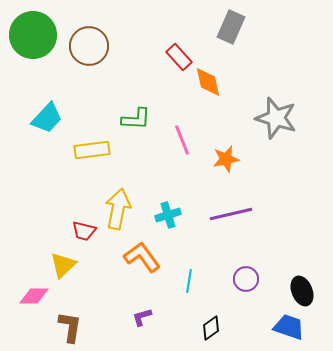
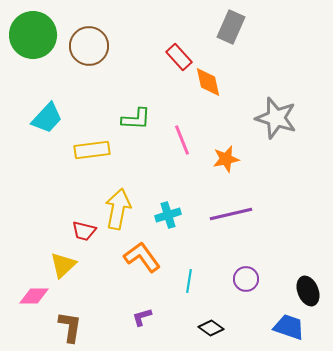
black ellipse: moved 6 px right
black diamond: rotated 70 degrees clockwise
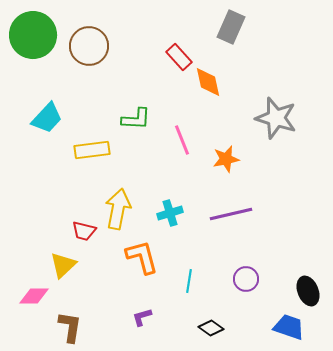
cyan cross: moved 2 px right, 2 px up
orange L-shape: rotated 21 degrees clockwise
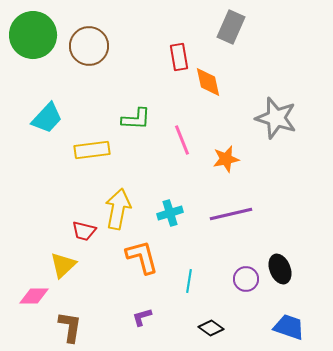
red rectangle: rotated 32 degrees clockwise
black ellipse: moved 28 px left, 22 px up
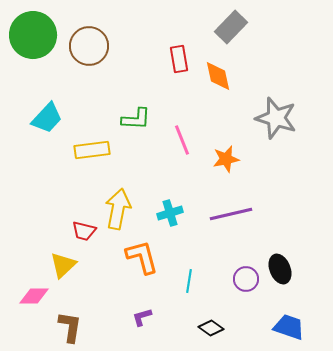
gray rectangle: rotated 20 degrees clockwise
red rectangle: moved 2 px down
orange diamond: moved 10 px right, 6 px up
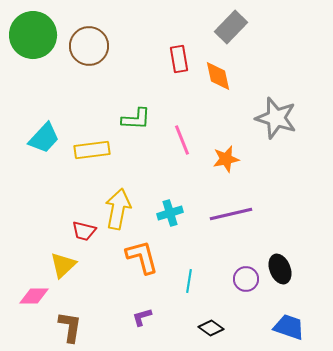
cyan trapezoid: moved 3 px left, 20 px down
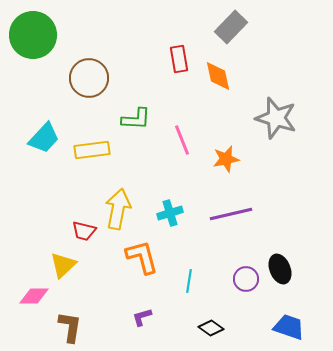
brown circle: moved 32 px down
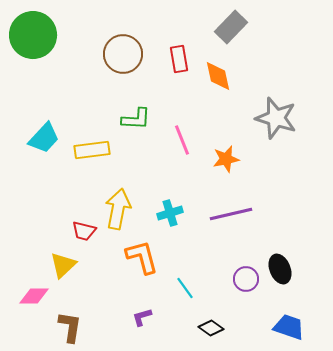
brown circle: moved 34 px right, 24 px up
cyan line: moved 4 px left, 7 px down; rotated 45 degrees counterclockwise
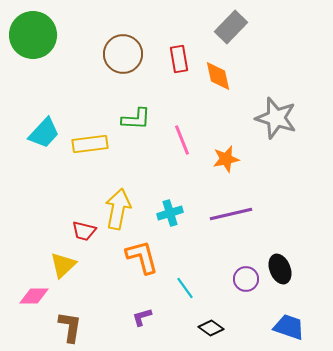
cyan trapezoid: moved 5 px up
yellow rectangle: moved 2 px left, 6 px up
